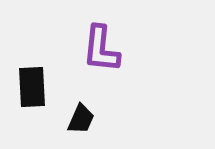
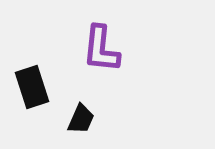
black rectangle: rotated 15 degrees counterclockwise
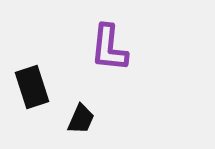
purple L-shape: moved 8 px right, 1 px up
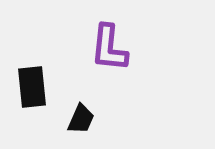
black rectangle: rotated 12 degrees clockwise
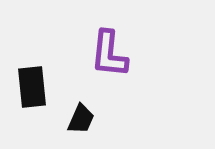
purple L-shape: moved 6 px down
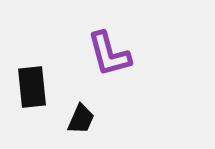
purple L-shape: rotated 21 degrees counterclockwise
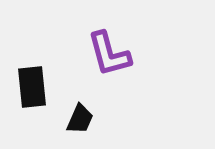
black trapezoid: moved 1 px left
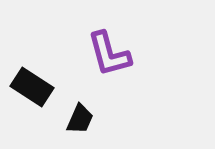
black rectangle: rotated 51 degrees counterclockwise
